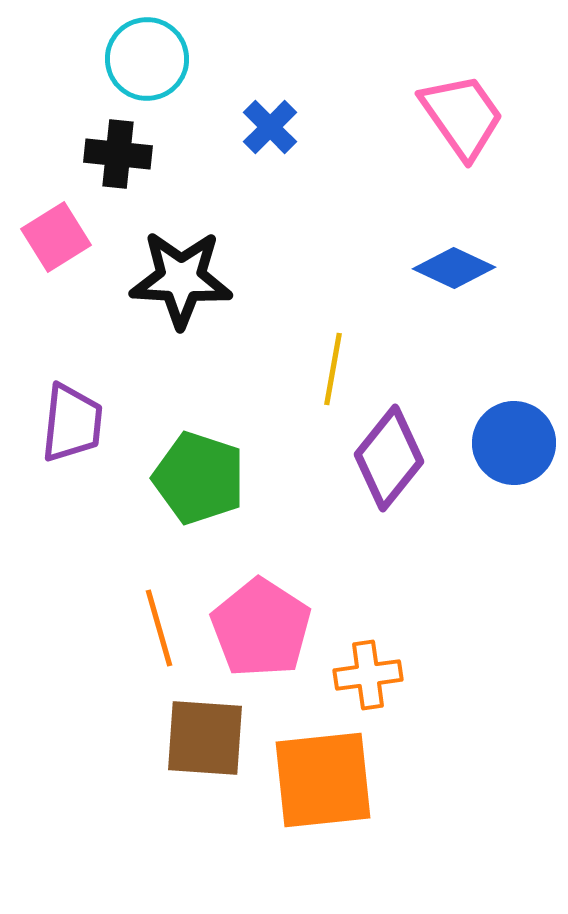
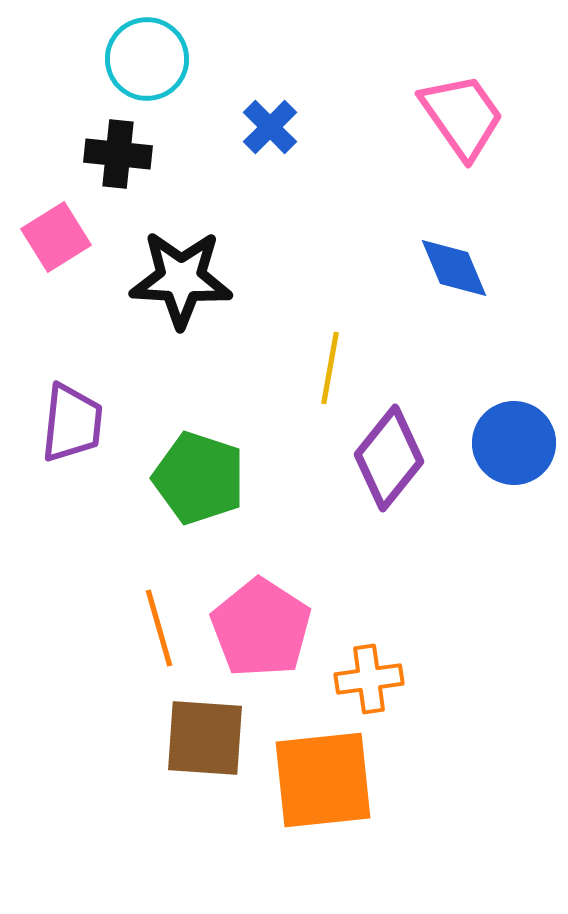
blue diamond: rotated 42 degrees clockwise
yellow line: moved 3 px left, 1 px up
orange cross: moved 1 px right, 4 px down
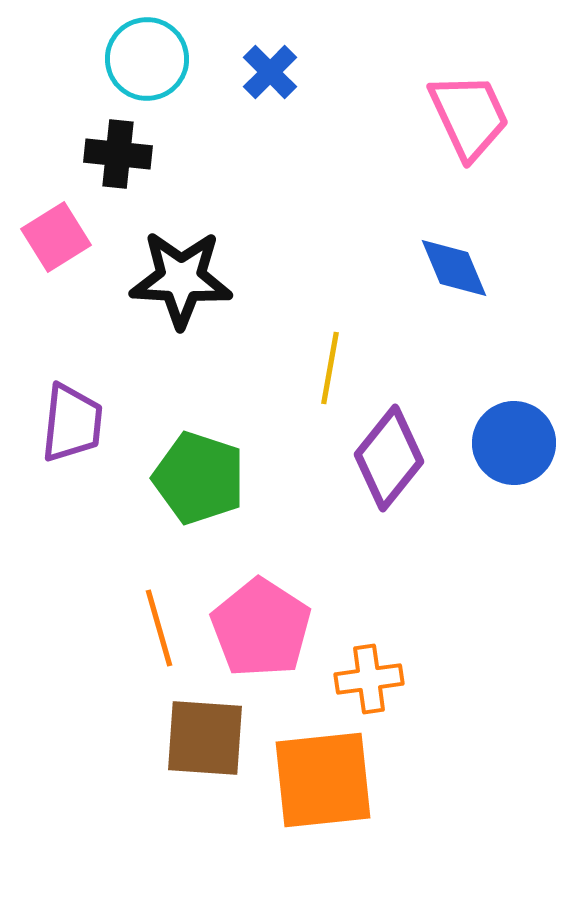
pink trapezoid: moved 7 px right; rotated 10 degrees clockwise
blue cross: moved 55 px up
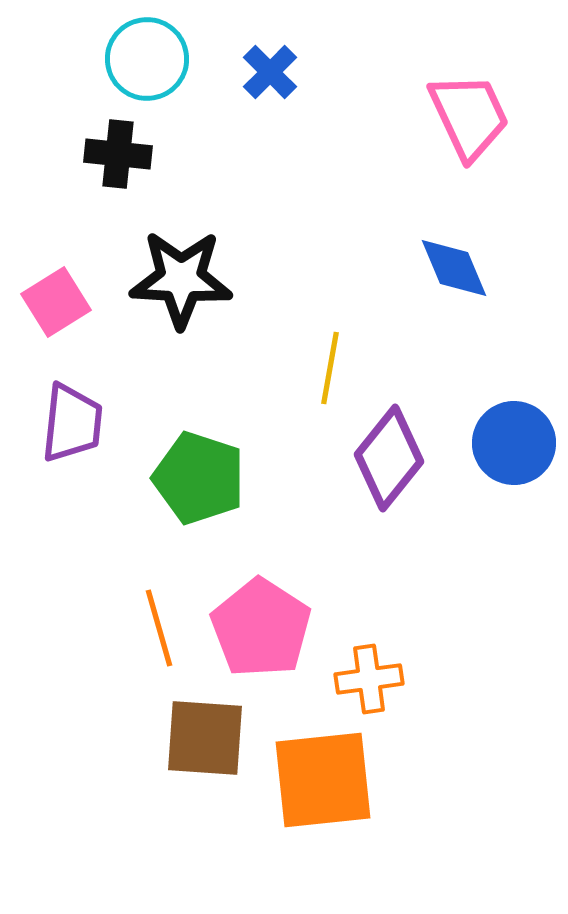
pink square: moved 65 px down
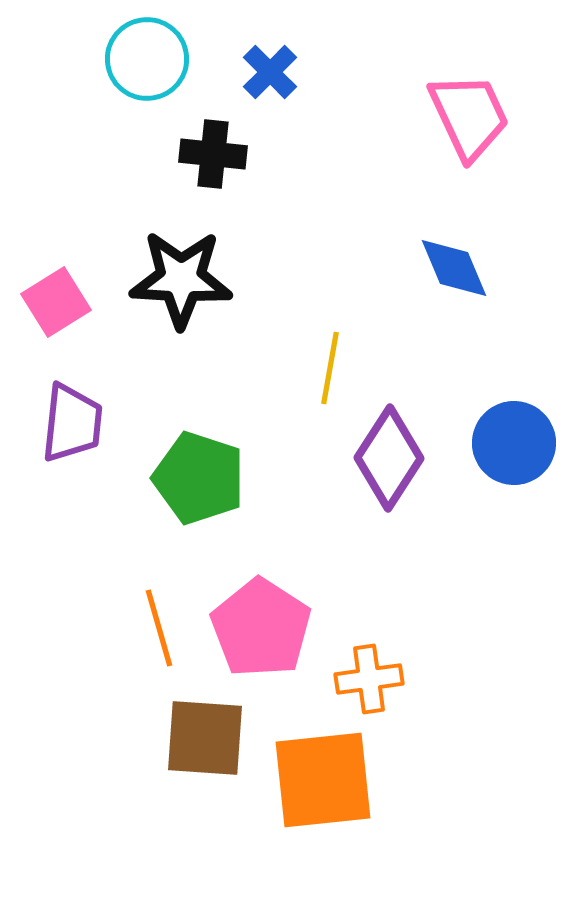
black cross: moved 95 px right
purple diamond: rotated 6 degrees counterclockwise
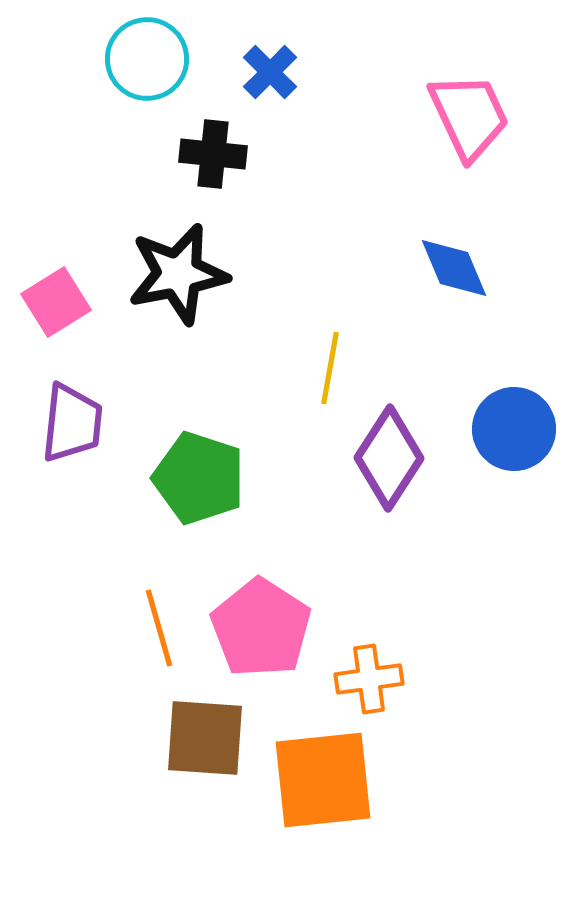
black star: moved 3 px left, 5 px up; rotated 14 degrees counterclockwise
blue circle: moved 14 px up
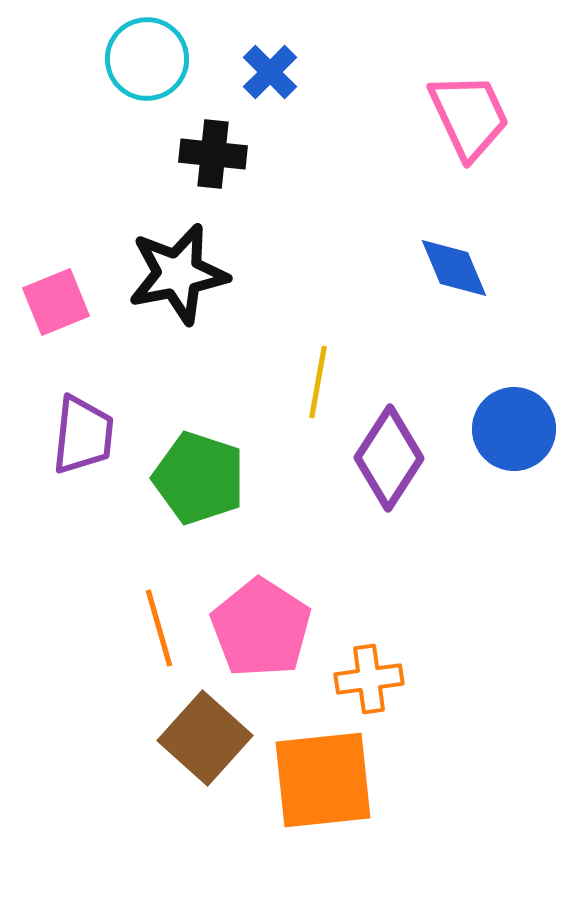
pink square: rotated 10 degrees clockwise
yellow line: moved 12 px left, 14 px down
purple trapezoid: moved 11 px right, 12 px down
brown square: rotated 38 degrees clockwise
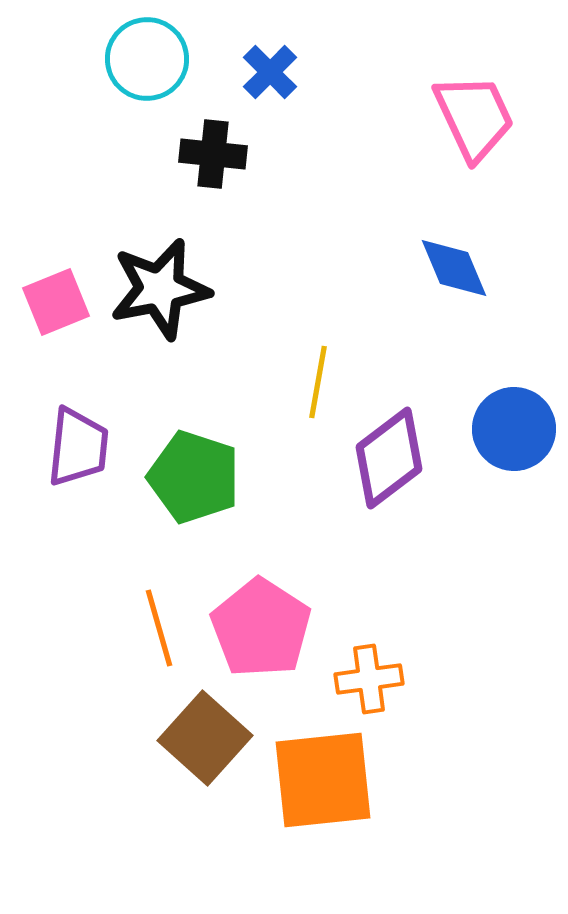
pink trapezoid: moved 5 px right, 1 px down
black star: moved 18 px left, 15 px down
purple trapezoid: moved 5 px left, 12 px down
purple diamond: rotated 20 degrees clockwise
green pentagon: moved 5 px left, 1 px up
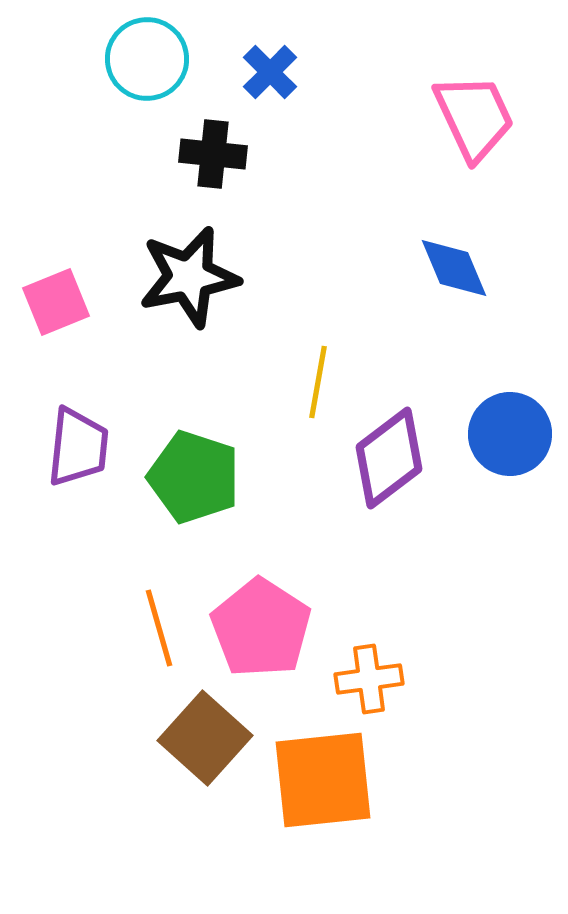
black star: moved 29 px right, 12 px up
blue circle: moved 4 px left, 5 px down
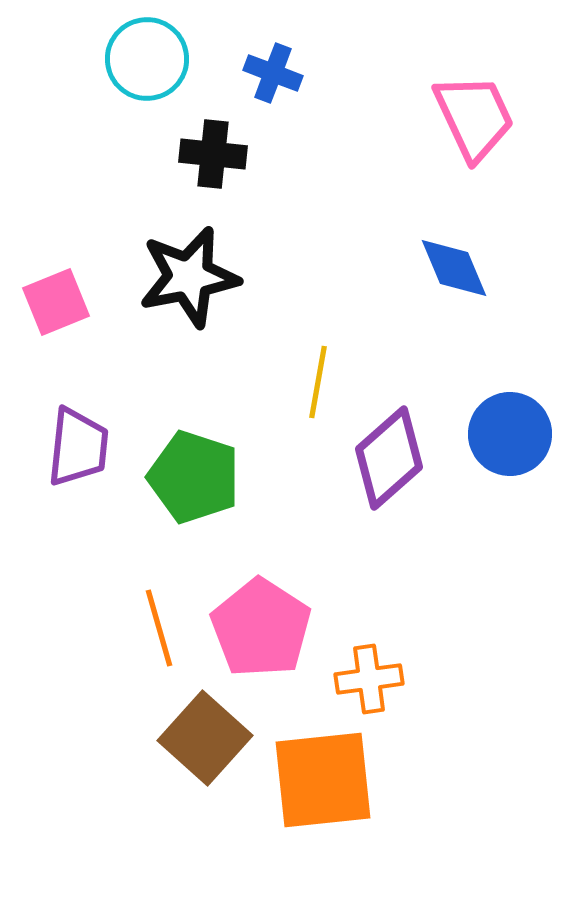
blue cross: moved 3 px right, 1 px down; rotated 24 degrees counterclockwise
purple diamond: rotated 4 degrees counterclockwise
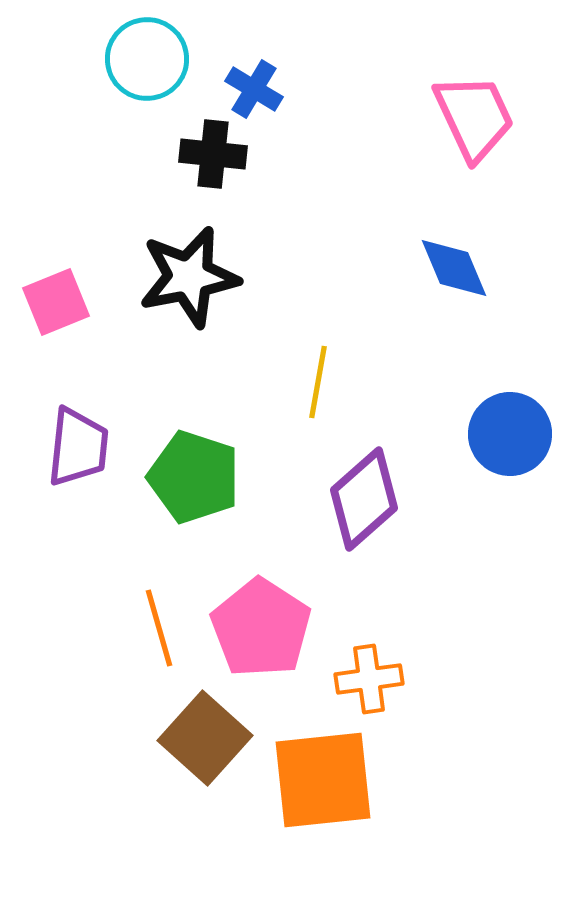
blue cross: moved 19 px left, 16 px down; rotated 10 degrees clockwise
purple diamond: moved 25 px left, 41 px down
